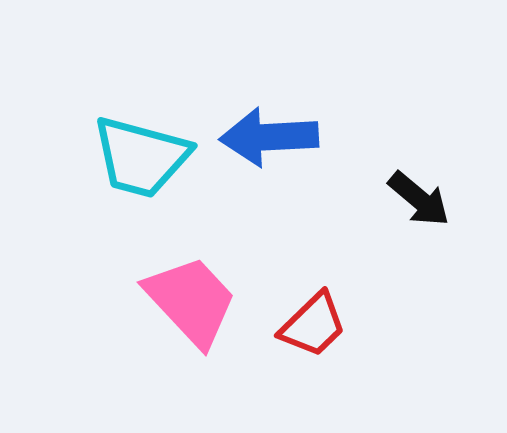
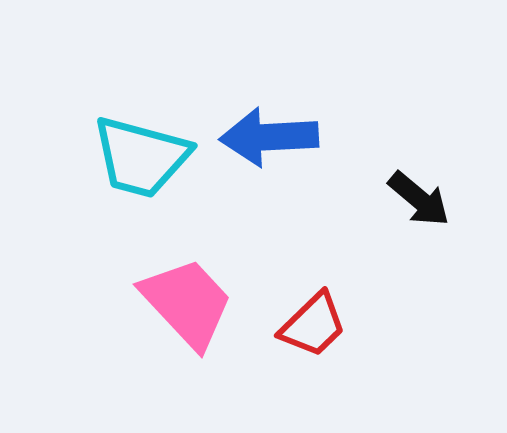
pink trapezoid: moved 4 px left, 2 px down
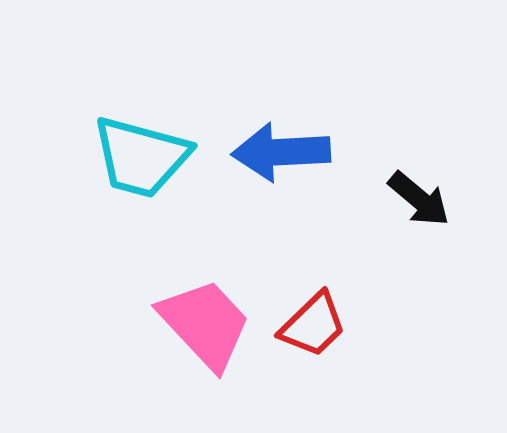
blue arrow: moved 12 px right, 15 px down
pink trapezoid: moved 18 px right, 21 px down
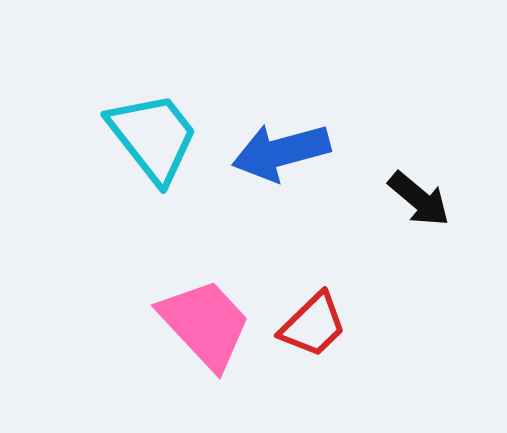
blue arrow: rotated 12 degrees counterclockwise
cyan trapezoid: moved 12 px right, 20 px up; rotated 143 degrees counterclockwise
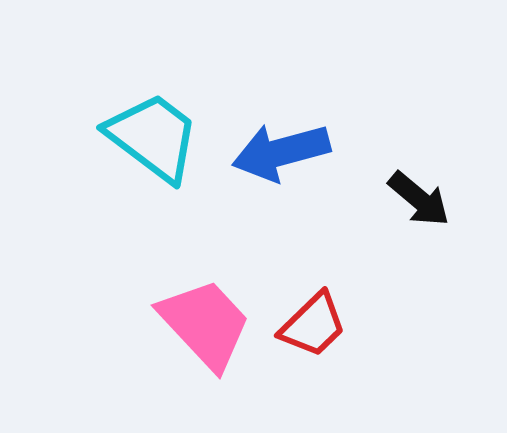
cyan trapezoid: rotated 15 degrees counterclockwise
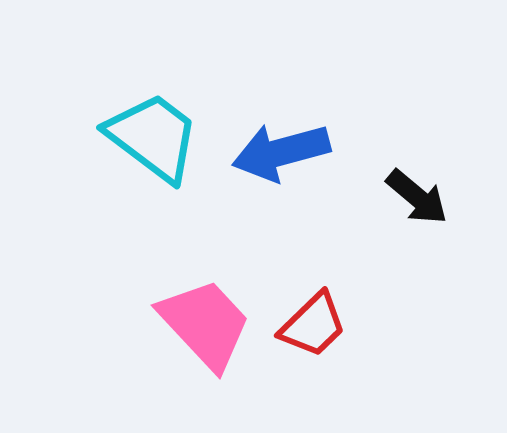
black arrow: moved 2 px left, 2 px up
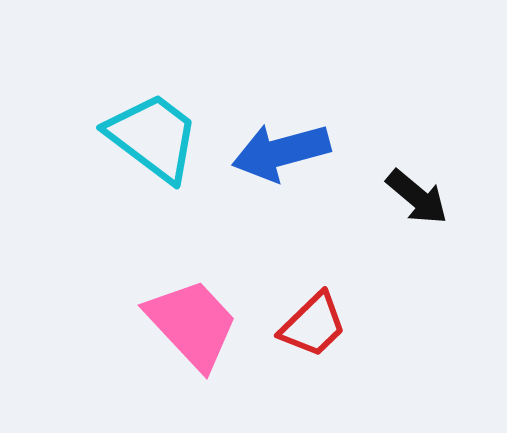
pink trapezoid: moved 13 px left
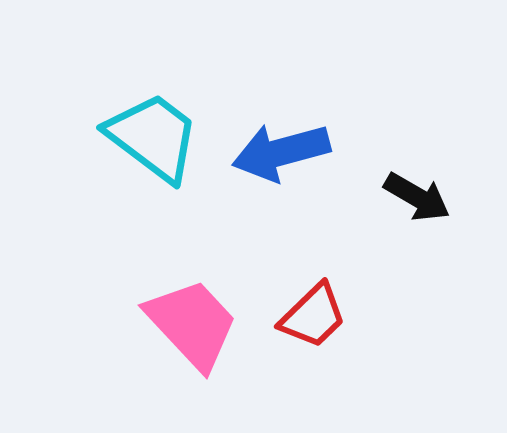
black arrow: rotated 10 degrees counterclockwise
red trapezoid: moved 9 px up
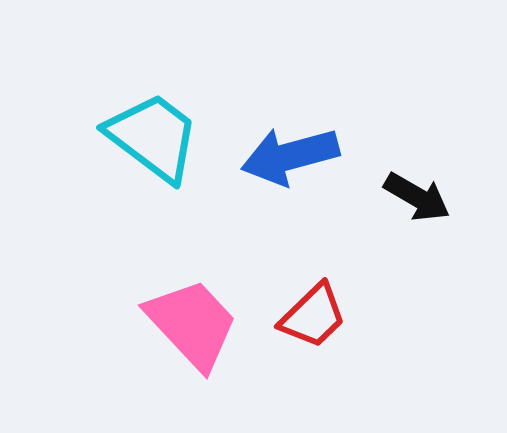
blue arrow: moved 9 px right, 4 px down
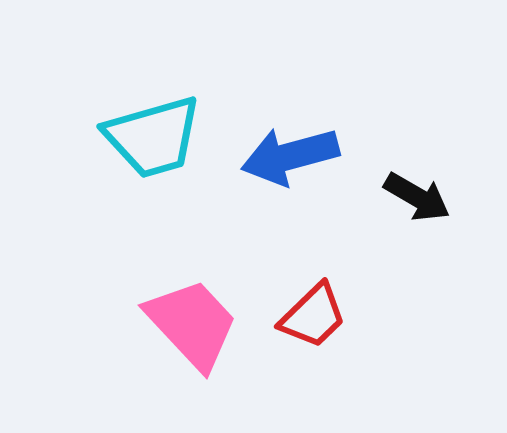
cyan trapezoid: rotated 127 degrees clockwise
